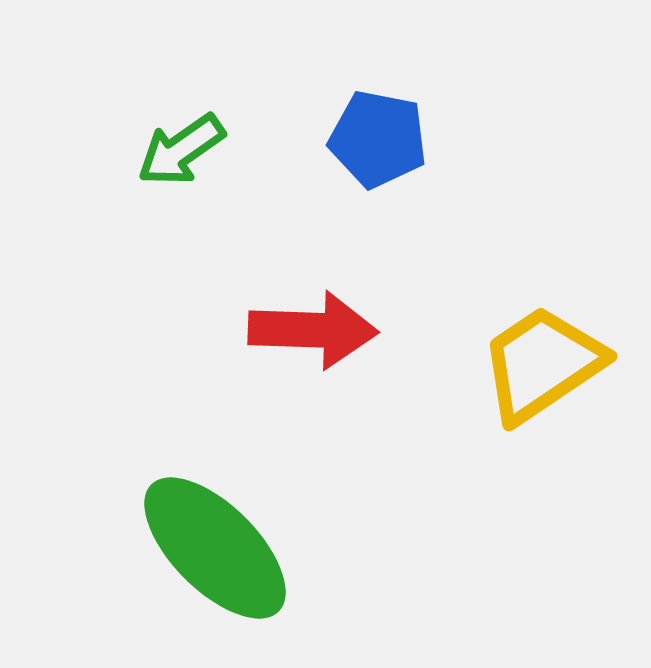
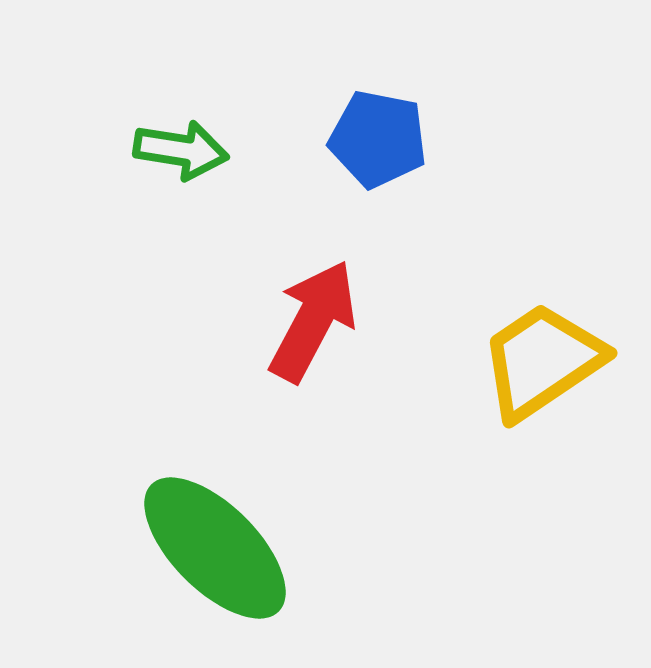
green arrow: rotated 136 degrees counterclockwise
red arrow: moved 9 px up; rotated 64 degrees counterclockwise
yellow trapezoid: moved 3 px up
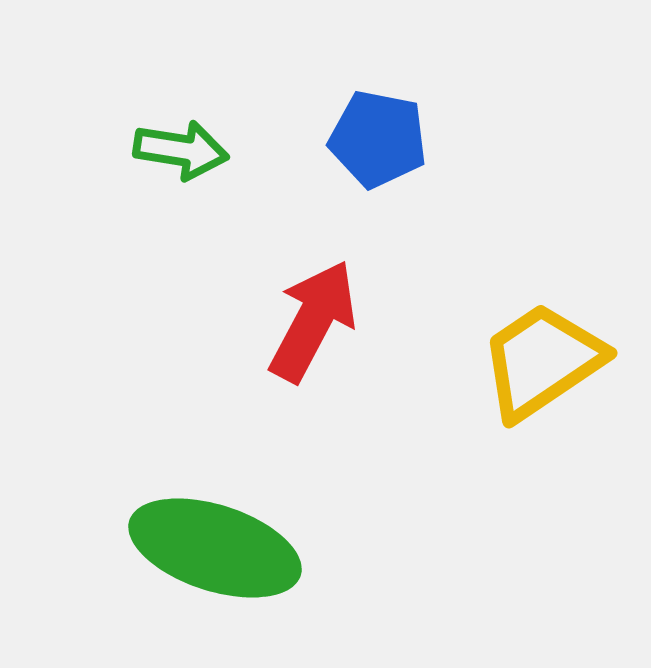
green ellipse: rotated 27 degrees counterclockwise
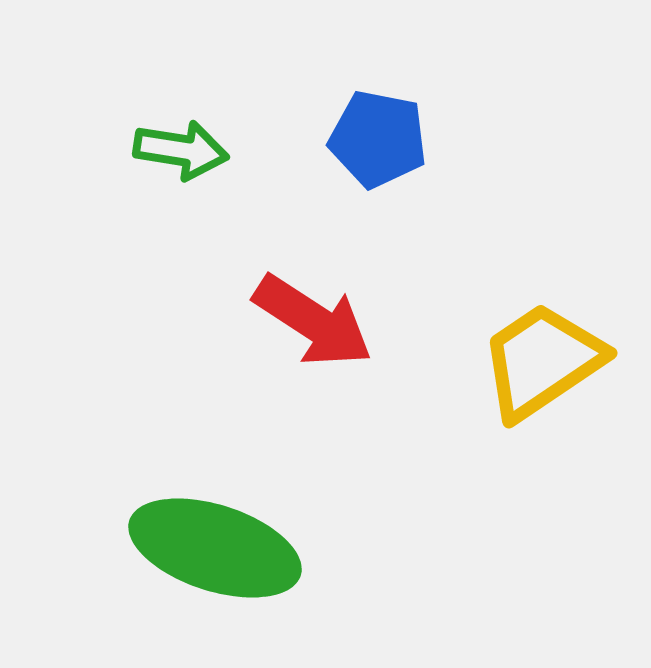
red arrow: rotated 95 degrees clockwise
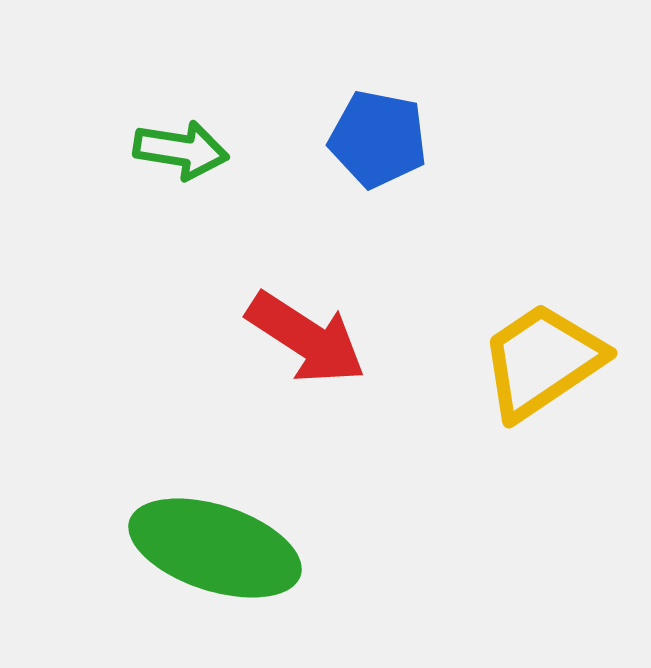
red arrow: moved 7 px left, 17 px down
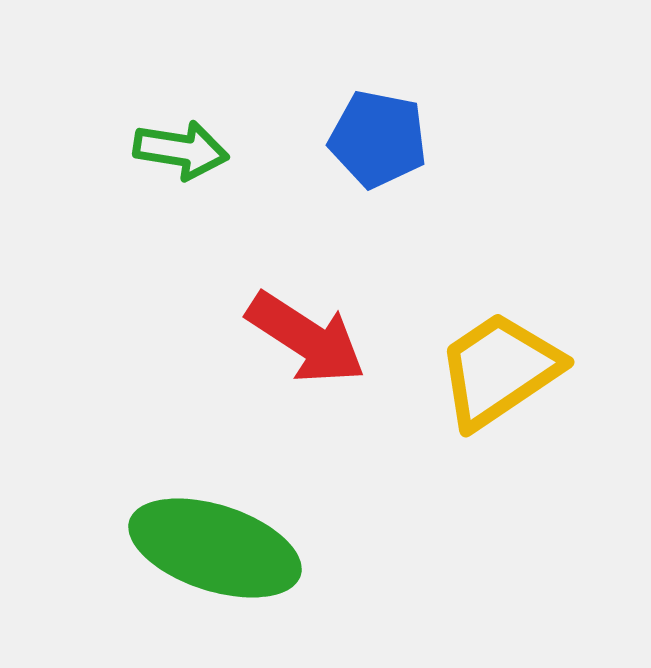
yellow trapezoid: moved 43 px left, 9 px down
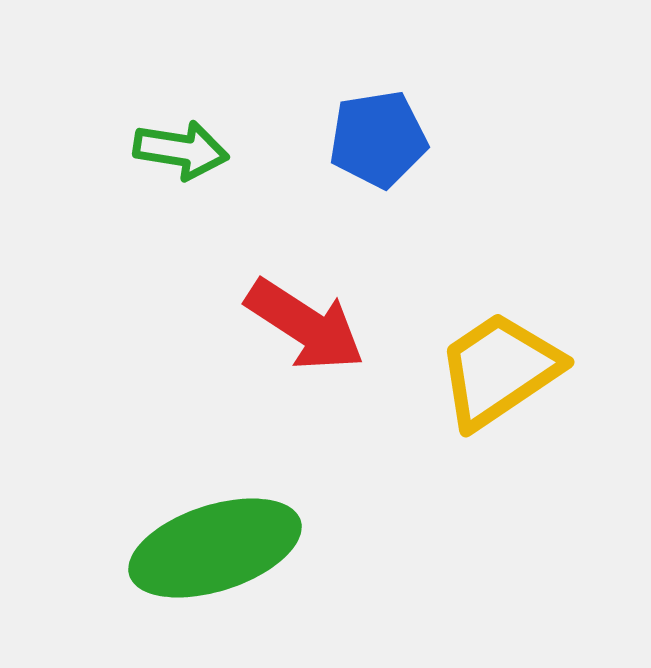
blue pentagon: rotated 20 degrees counterclockwise
red arrow: moved 1 px left, 13 px up
green ellipse: rotated 36 degrees counterclockwise
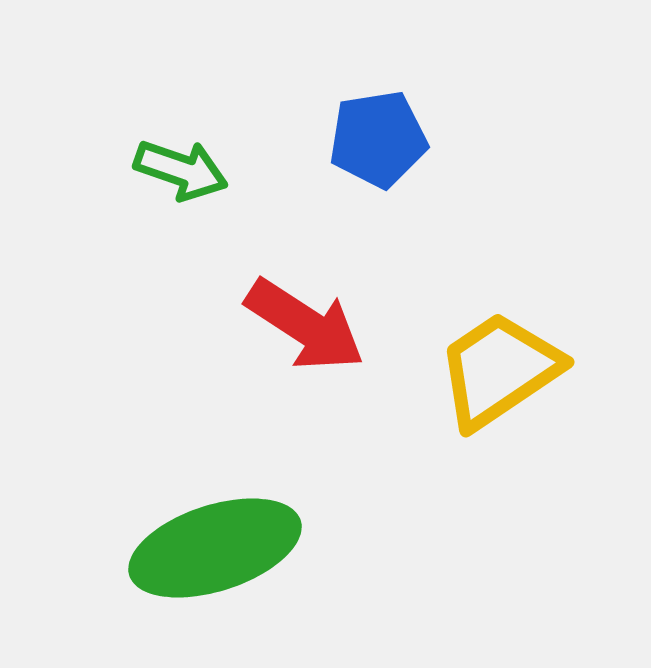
green arrow: moved 20 px down; rotated 10 degrees clockwise
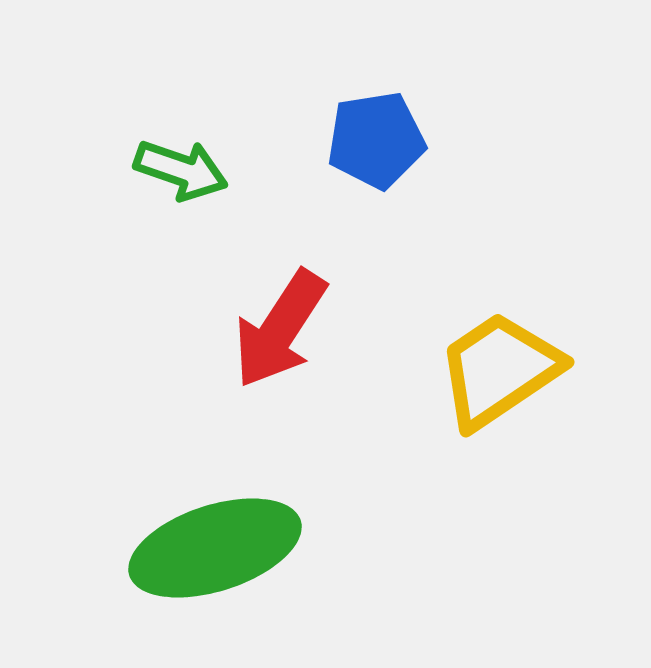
blue pentagon: moved 2 px left, 1 px down
red arrow: moved 25 px left, 4 px down; rotated 90 degrees clockwise
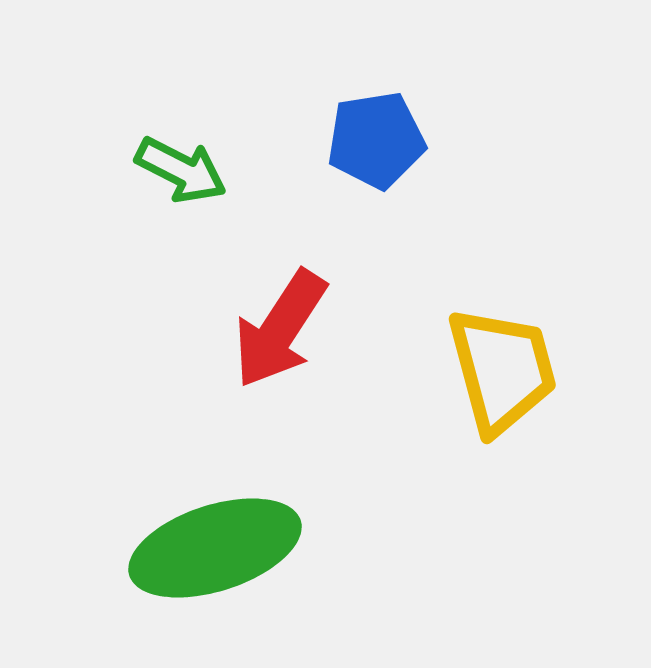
green arrow: rotated 8 degrees clockwise
yellow trapezoid: moved 3 px right; rotated 109 degrees clockwise
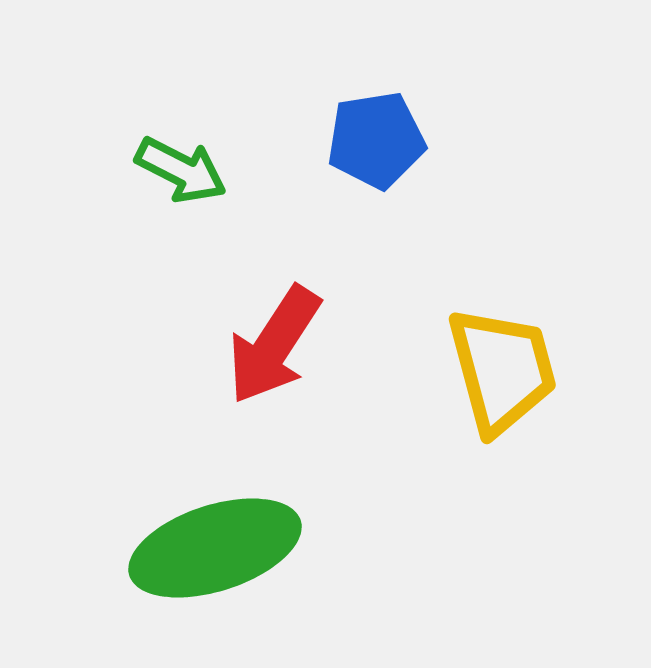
red arrow: moved 6 px left, 16 px down
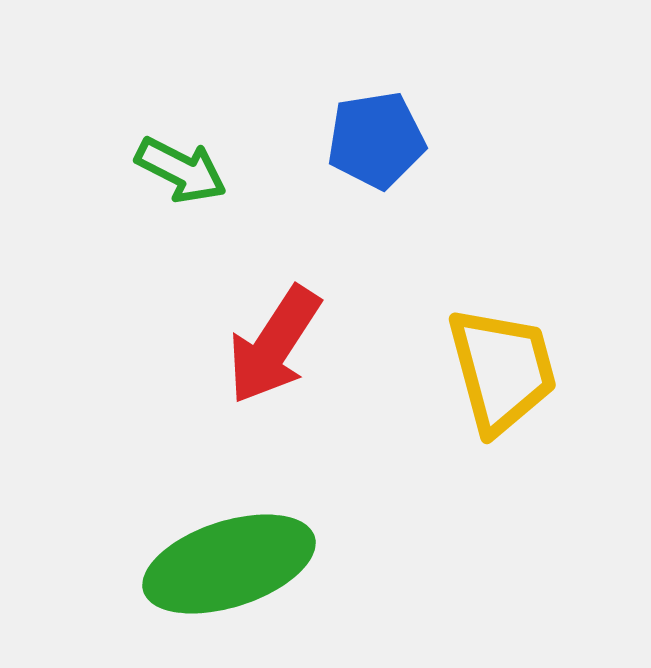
green ellipse: moved 14 px right, 16 px down
